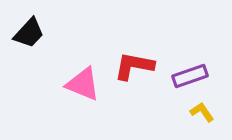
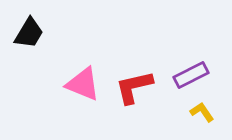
black trapezoid: rotated 12 degrees counterclockwise
red L-shape: moved 21 px down; rotated 24 degrees counterclockwise
purple rectangle: moved 1 px right, 1 px up; rotated 8 degrees counterclockwise
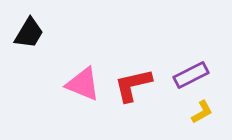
red L-shape: moved 1 px left, 2 px up
yellow L-shape: rotated 95 degrees clockwise
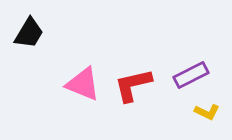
yellow L-shape: moved 5 px right; rotated 55 degrees clockwise
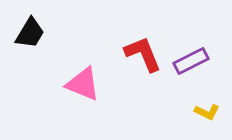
black trapezoid: moved 1 px right
purple rectangle: moved 14 px up
red L-shape: moved 10 px right, 31 px up; rotated 81 degrees clockwise
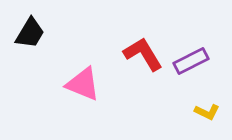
red L-shape: rotated 9 degrees counterclockwise
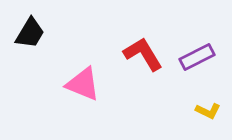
purple rectangle: moved 6 px right, 4 px up
yellow L-shape: moved 1 px right, 1 px up
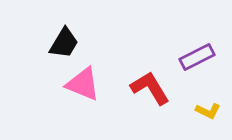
black trapezoid: moved 34 px right, 10 px down
red L-shape: moved 7 px right, 34 px down
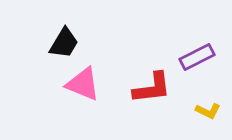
red L-shape: moved 2 px right; rotated 114 degrees clockwise
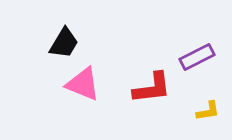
yellow L-shape: rotated 35 degrees counterclockwise
